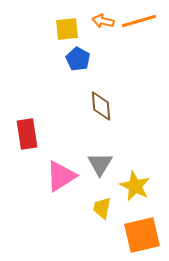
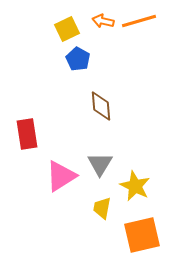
yellow square: rotated 20 degrees counterclockwise
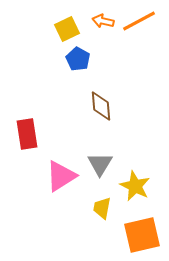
orange line: rotated 12 degrees counterclockwise
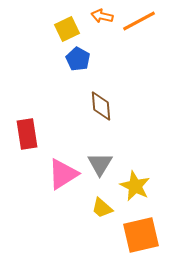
orange arrow: moved 1 px left, 5 px up
pink triangle: moved 2 px right, 2 px up
yellow trapezoid: rotated 60 degrees counterclockwise
orange square: moved 1 px left
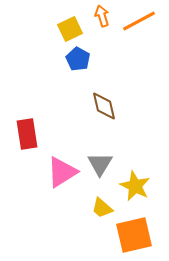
orange arrow: rotated 60 degrees clockwise
yellow square: moved 3 px right
brown diamond: moved 3 px right; rotated 8 degrees counterclockwise
pink triangle: moved 1 px left, 2 px up
orange square: moved 7 px left
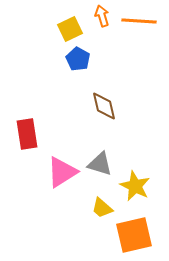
orange line: rotated 32 degrees clockwise
gray triangle: rotated 44 degrees counterclockwise
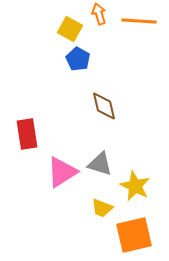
orange arrow: moved 3 px left, 2 px up
yellow square: rotated 35 degrees counterclockwise
yellow trapezoid: rotated 20 degrees counterclockwise
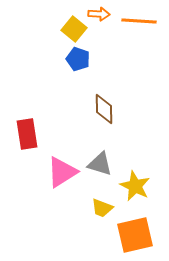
orange arrow: rotated 110 degrees clockwise
yellow square: moved 4 px right; rotated 10 degrees clockwise
blue pentagon: rotated 10 degrees counterclockwise
brown diamond: moved 3 px down; rotated 12 degrees clockwise
orange square: moved 1 px right
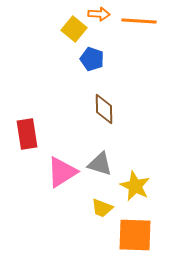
blue pentagon: moved 14 px right
orange square: rotated 15 degrees clockwise
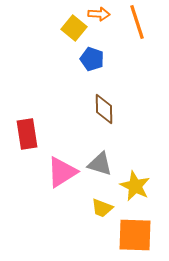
orange line: moved 2 px left, 1 px down; rotated 68 degrees clockwise
yellow square: moved 1 px up
